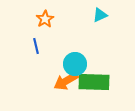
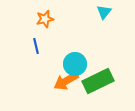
cyan triangle: moved 4 px right, 3 px up; rotated 28 degrees counterclockwise
orange star: rotated 18 degrees clockwise
green rectangle: moved 4 px right, 1 px up; rotated 28 degrees counterclockwise
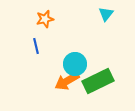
cyan triangle: moved 2 px right, 2 px down
orange arrow: moved 1 px right
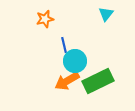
blue line: moved 28 px right, 1 px up
cyan circle: moved 3 px up
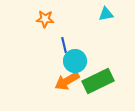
cyan triangle: rotated 42 degrees clockwise
orange star: rotated 18 degrees clockwise
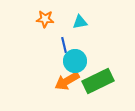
cyan triangle: moved 26 px left, 8 px down
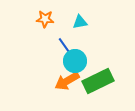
blue line: rotated 21 degrees counterclockwise
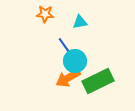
orange star: moved 5 px up
orange arrow: moved 1 px right, 3 px up
